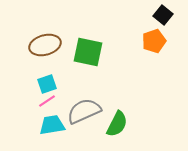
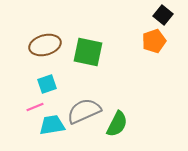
pink line: moved 12 px left, 6 px down; rotated 12 degrees clockwise
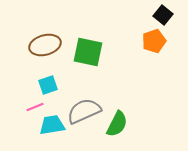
cyan square: moved 1 px right, 1 px down
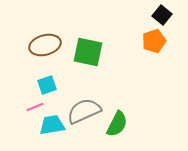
black square: moved 1 px left
cyan square: moved 1 px left
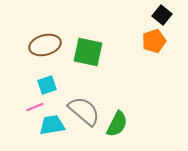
gray semicircle: rotated 64 degrees clockwise
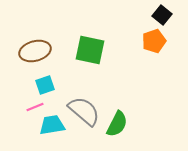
brown ellipse: moved 10 px left, 6 px down
green square: moved 2 px right, 2 px up
cyan square: moved 2 px left
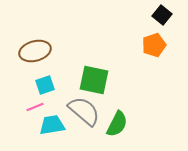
orange pentagon: moved 4 px down
green square: moved 4 px right, 30 px down
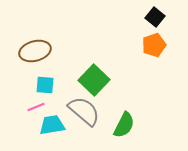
black square: moved 7 px left, 2 px down
green square: rotated 32 degrees clockwise
cyan square: rotated 24 degrees clockwise
pink line: moved 1 px right
green semicircle: moved 7 px right, 1 px down
